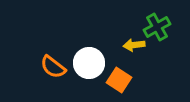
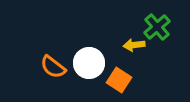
green cross: rotated 12 degrees counterclockwise
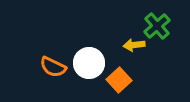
green cross: moved 1 px up
orange semicircle: rotated 12 degrees counterclockwise
orange square: rotated 15 degrees clockwise
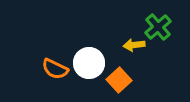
green cross: moved 1 px right, 1 px down
orange semicircle: moved 2 px right, 2 px down
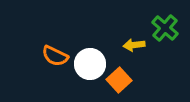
green cross: moved 7 px right, 1 px down; rotated 8 degrees counterclockwise
white circle: moved 1 px right, 1 px down
orange semicircle: moved 13 px up
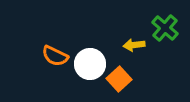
orange square: moved 1 px up
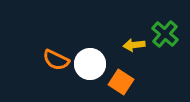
green cross: moved 6 px down
orange semicircle: moved 1 px right, 4 px down
orange square: moved 2 px right, 3 px down; rotated 15 degrees counterclockwise
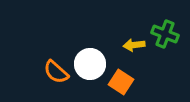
green cross: rotated 20 degrees counterclockwise
orange semicircle: moved 12 px down; rotated 16 degrees clockwise
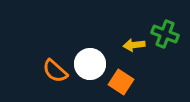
orange semicircle: moved 1 px left, 1 px up
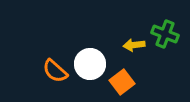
orange square: moved 1 px right; rotated 20 degrees clockwise
